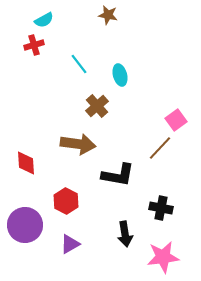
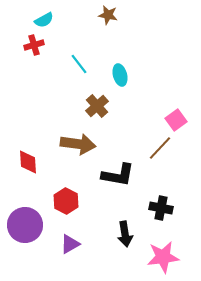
red diamond: moved 2 px right, 1 px up
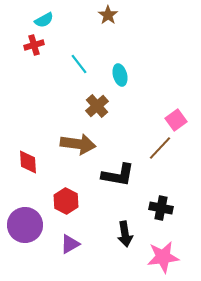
brown star: rotated 24 degrees clockwise
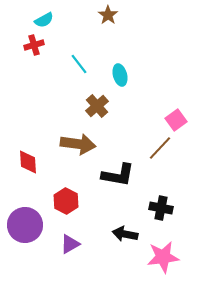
black arrow: rotated 110 degrees clockwise
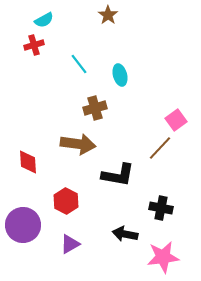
brown cross: moved 2 px left, 2 px down; rotated 25 degrees clockwise
purple circle: moved 2 px left
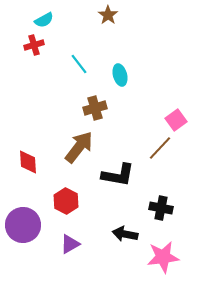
brown arrow: moved 1 px right, 3 px down; rotated 60 degrees counterclockwise
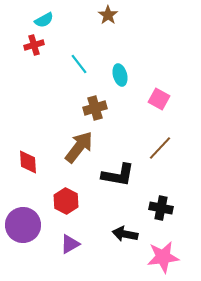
pink square: moved 17 px left, 21 px up; rotated 25 degrees counterclockwise
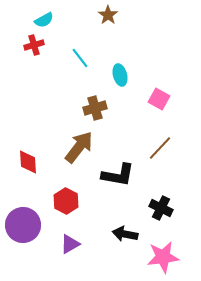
cyan line: moved 1 px right, 6 px up
black cross: rotated 15 degrees clockwise
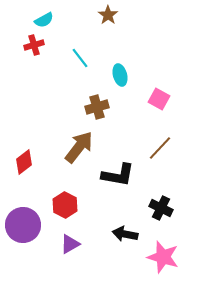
brown cross: moved 2 px right, 1 px up
red diamond: moved 4 px left; rotated 55 degrees clockwise
red hexagon: moved 1 px left, 4 px down
pink star: rotated 24 degrees clockwise
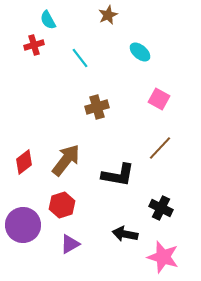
brown star: rotated 12 degrees clockwise
cyan semicircle: moved 4 px right; rotated 90 degrees clockwise
cyan ellipse: moved 20 px right, 23 px up; rotated 35 degrees counterclockwise
brown arrow: moved 13 px left, 13 px down
red hexagon: moved 3 px left; rotated 15 degrees clockwise
